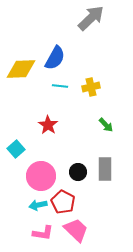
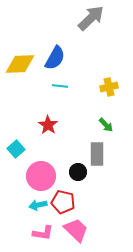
yellow diamond: moved 1 px left, 5 px up
yellow cross: moved 18 px right
gray rectangle: moved 8 px left, 15 px up
red pentagon: rotated 15 degrees counterclockwise
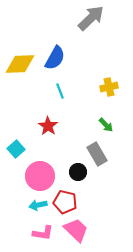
cyan line: moved 5 px down; rotated 63 degrees clockwise
red star: moved 1 px down
gray rectangle: rotated 30 degrees counterclockwise
pink circle: moved 1 px left
red pentagon: moved 2 px right
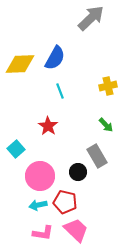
yellow cross: moved 1 px left, 1 px up
gray rectangle: moved 2 px down
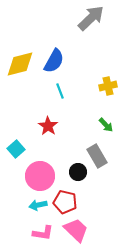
blue semicircle: moved 1 px left, 3 px down
yellow diamond: rotated 12 degrees counterclockwise
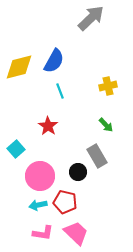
yellow diamond: moved 1 px left, 3 px down
pink trapezoid: moved 3 px down
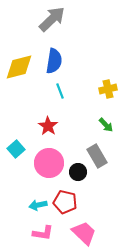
gray arrow: moved 39 px left, 1 px down
blue semicircle: rotated 20 degrees counterclockwise
yellow cross: moved 3 px down
pink circle: moved 9 px right, 13 px up
pink trapezoid: moved 8 px right
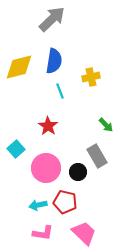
yellow cross: moved 17 px left, 12 px up
pink circle: moved 3 px left, 5 px down
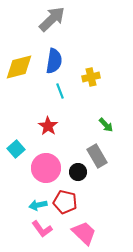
pink L-shape: moved 1 px left, 4 px up; rotated 45 degrees clockwise
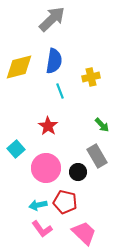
green arrow: moved 4 px left
